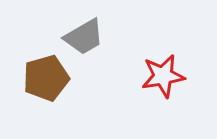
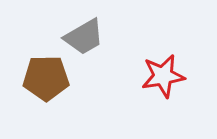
brown pentagon: rotated 15 degrees clockwise
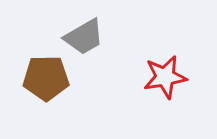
red star: moved 2 px right, 1 px down
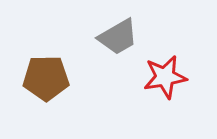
gray trapezoid: moved 34 px right
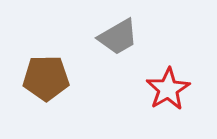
red star: moved 3 px right, 12 px down; rotated 21 degrees counterclockwise
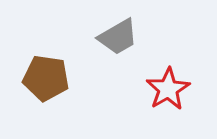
brown pentagon: rotated 9 degrees clockwise
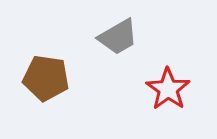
red star: rotated 6 degrees counterclockwise
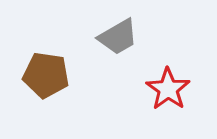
brown pentagon: moved 3 px up
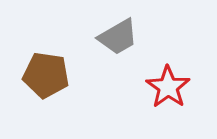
red star: moved 2 px up
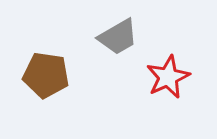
red star: moved 10 px up; rotated 12 degrees clockwise
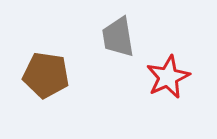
gray trapezoid: rotated 111 degrees clockwise
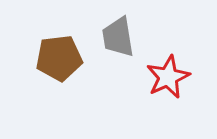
brown pentagon: moved 13 px right, 17 px up; rotated 15 degrees counterclockwise
